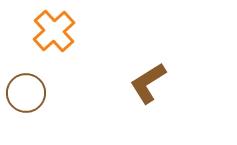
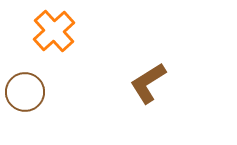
brown circle: moved 1 px left, 1 px up
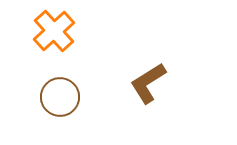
brown circle: moved 35 px right, 5 px down
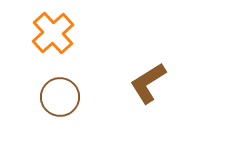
orange cross: moved 1 px left, 2 px down
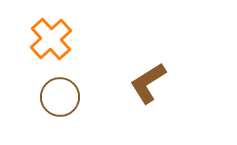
orange cross: moved 2 px left, 6 px down
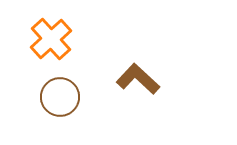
brown L-shape: moved 10 px left, 4 px up; rotated 75 degrees clockwise
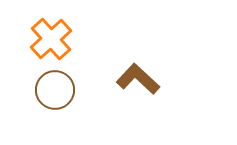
brown circle: moved 5 px left, 7 px up
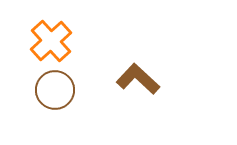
orange cross: moved 2 px down
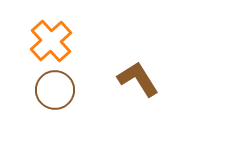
brown L-shape: rotated 15 degrees clockwise
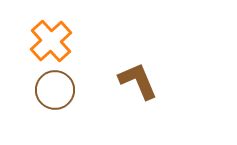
brown L-shape: moved 2 px down; rotated 9 degrees clockwise
